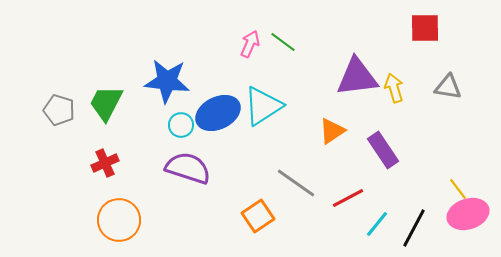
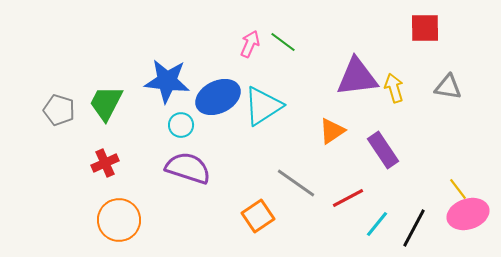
blue ellipse: moved 16 px up
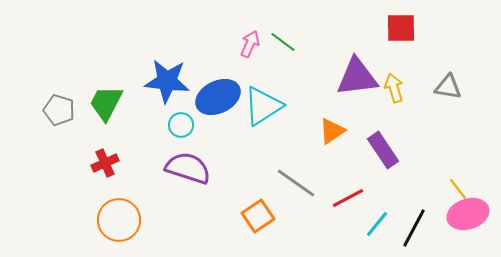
red square: moved 24 px left
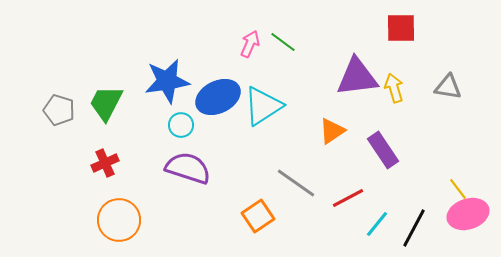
blue star: rotated 15 degrees counterclockwise
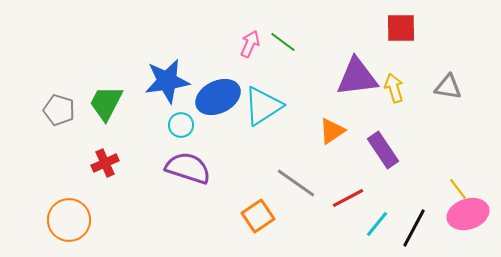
orange circle: moved 50 px left
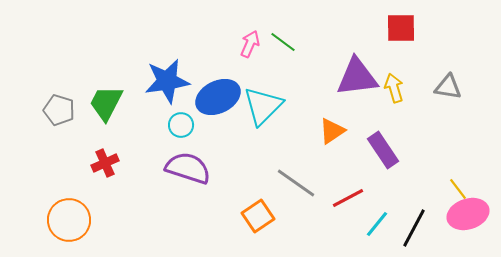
cyan triangle: rotated 12 degrees counterclockwise
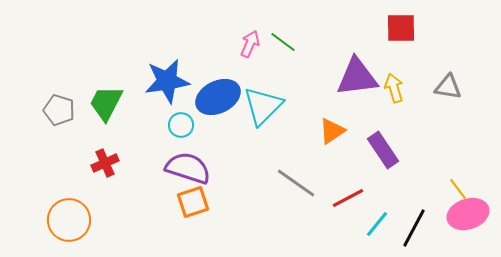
orange square: moved 65 px left, 14 px up; rotated 16 degrees clockwise
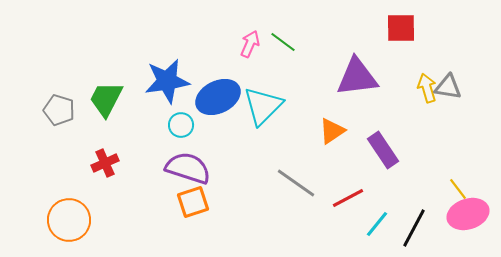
yellow arrow: moved 33 px right
green trapezoid: moved 4 px up
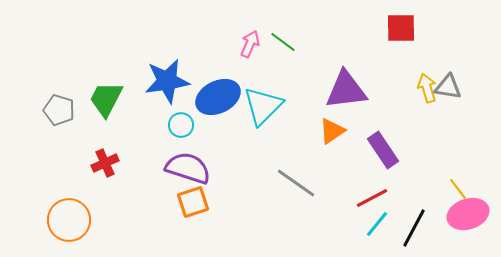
purple triangle: moved 11 px left, 13 px down
red line: moved 24 px right
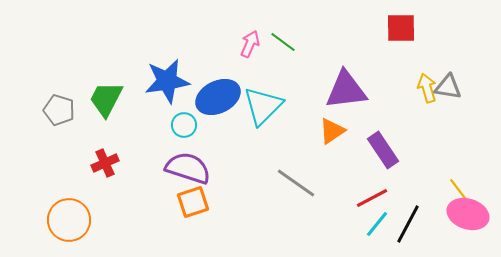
cyan circle: moved 3 px right
pink ellipse: rotated 36 degrees clockwise
black line: moved 6 px left, 4 px up
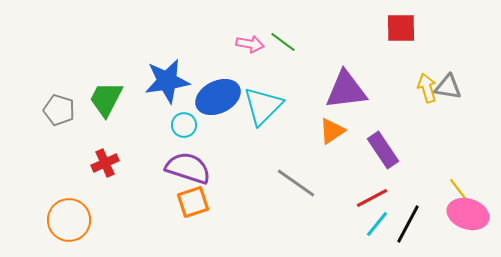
pink arrow: rotated 76 degrees clockwise
